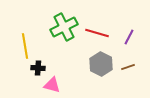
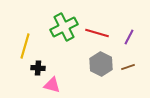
yellow line: rotated 25 degrees clockwise
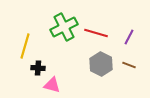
red line: moved 1 px left
brown line: moved 1 px right, 2 px up; rotated 40 degrees clockwise
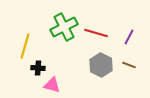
gray hexagon: moved 1 px down
